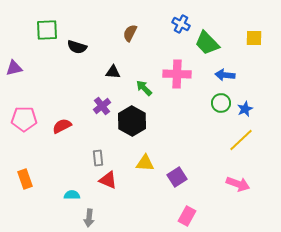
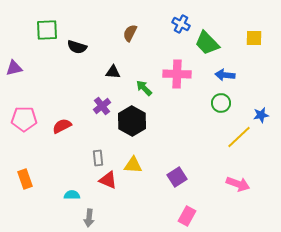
blue star: moved 16 px right, 6 px down; rotated 14 degrees clockwise
yellow line: moved 2 px left, 3 px up
yellow triangle: moved 12 px left, 2 px down
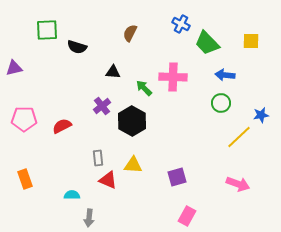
yellow square: moved 3 px left, 3 px down
pink cross: moved 4 px left, 3 px down
purple square: rotated 18 degrees clockwise
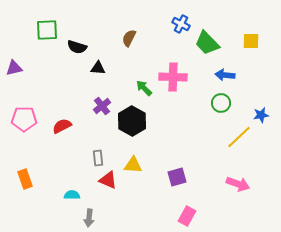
brown semicircle: moved 1 px left, 5 px down
black triangle: moved 15 px left, 4 px up
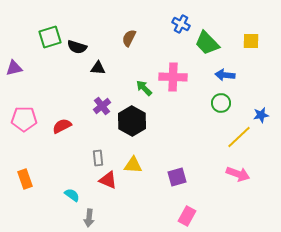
green square: moved 3 px right, 7 px down; rotated 15 degrees counterclockwise
pink arrow: moved 10 px up
cyan semicircle: rotated 35 degrees clockwise
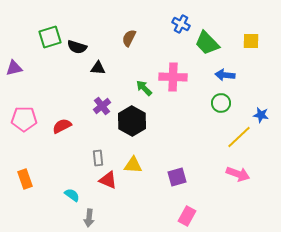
blue star: rotated 21 degrees clockwise
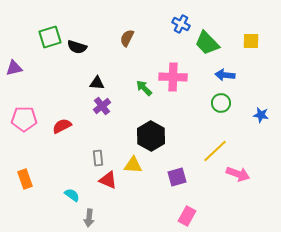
brown semicircle: moved 2 px left
black triangle: moved 1 px left, 15 px down
black hexagon: moved 19 px right, 15 px down
yellow line: moved 24 px left, 14 px down
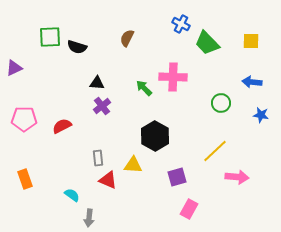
green square: rotated 15 degrees clockwise
purple triangle: rotated 12 degrees counterclockwise
blue arrow: moved 27 px right, 7 px down
black hexagon: moved 4 px right
pink arrow: moved 1 px left, 3 px down; rotated 15 degrees counterclockwise
pink rectangle: moved 2 px right, 7 px up
